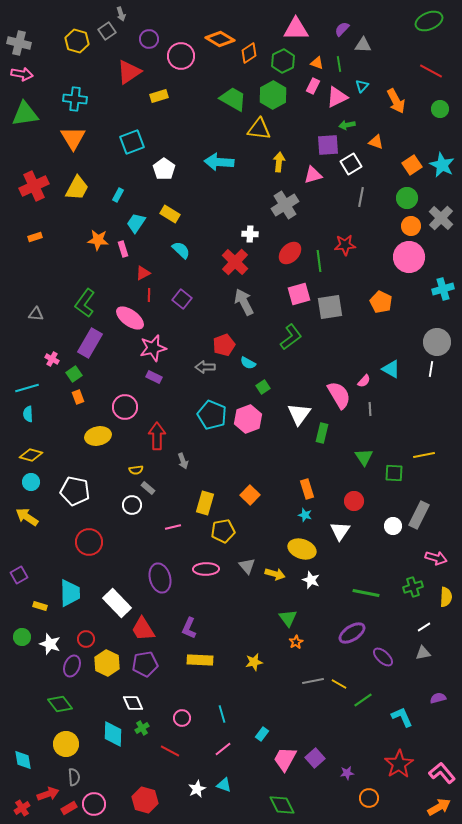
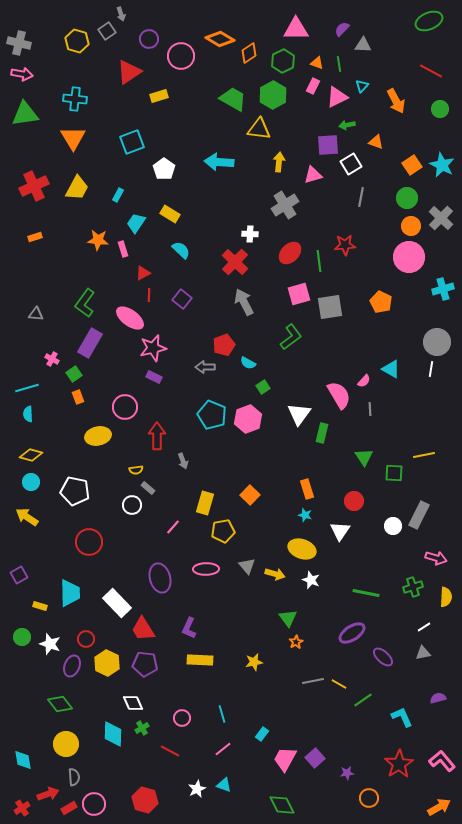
pink line at (173, 527): rotated 35 degrees counterclockwise
purple pentagon at (145, 664): rotated 15 degrees clockwise
pink L-shape at (442, 773): moved 12 px up
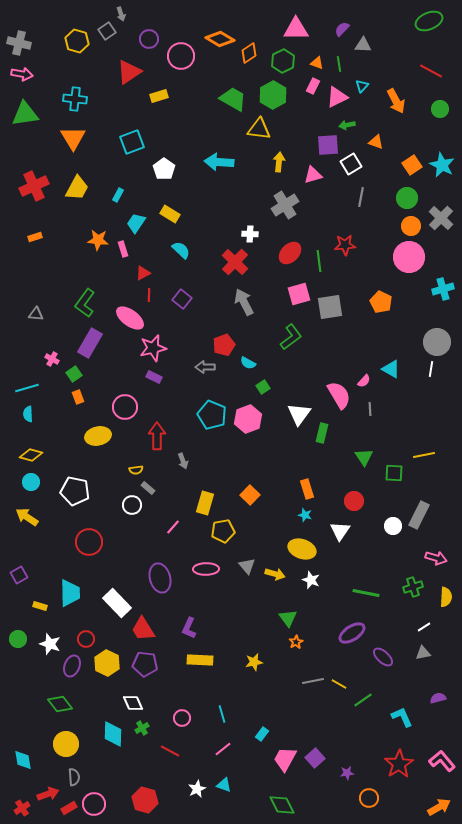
green circle at (22, 637): moved 4 px left, 2 px down
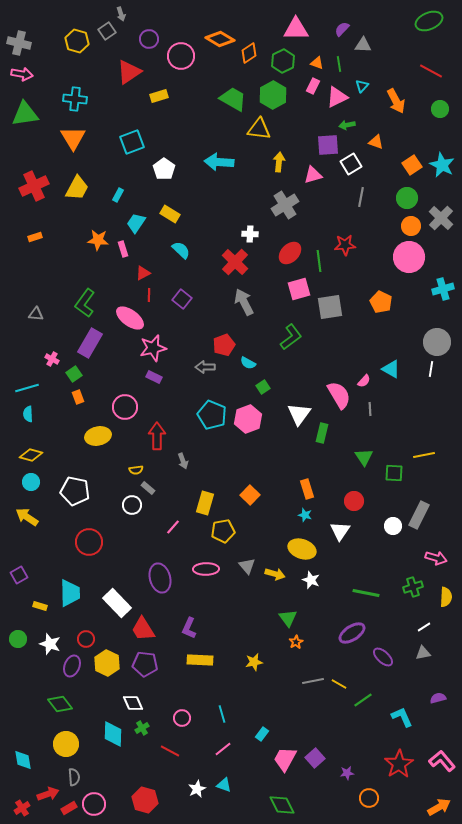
pink square at (299, 294): moved 5 px up
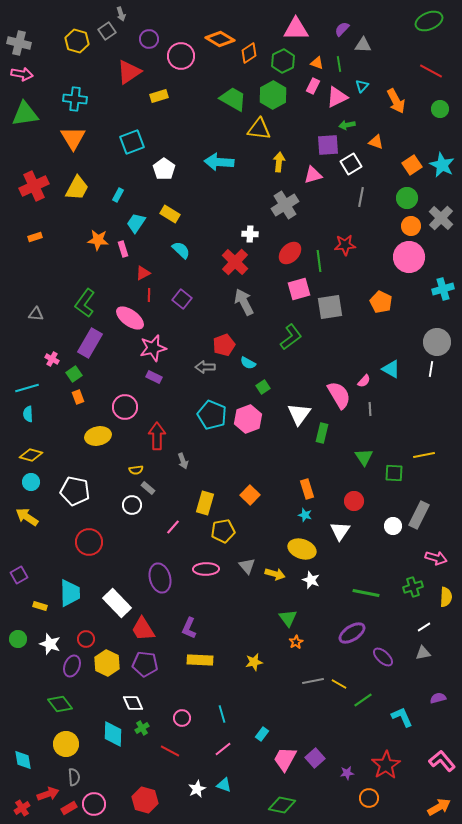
red star at (399, 764): moved 13 px left, 1 px down
green diamond at (282, 805): rotated 52 degrees counterclockwise
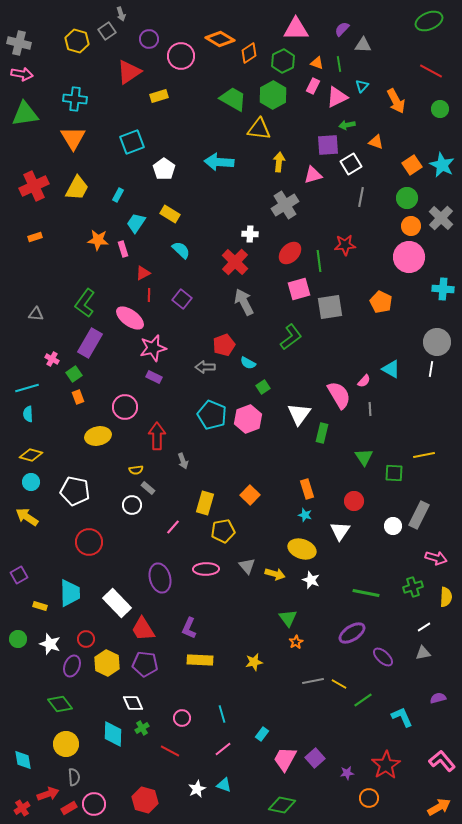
cyan cross at (443, 289): rotated 20 degrees clockwise
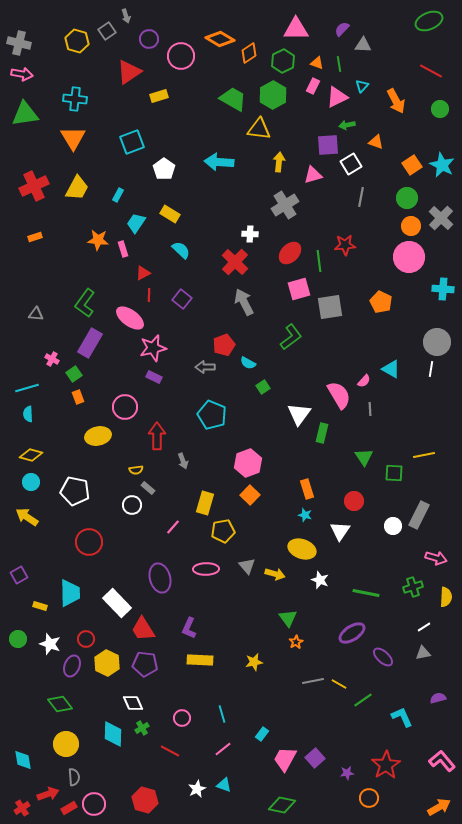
gray arrow at (121, 14): moved 5 px right, 2 px down
pink hexagon at (248, 419): moved 44 px down
white star at (311, 580): moved 9 px right
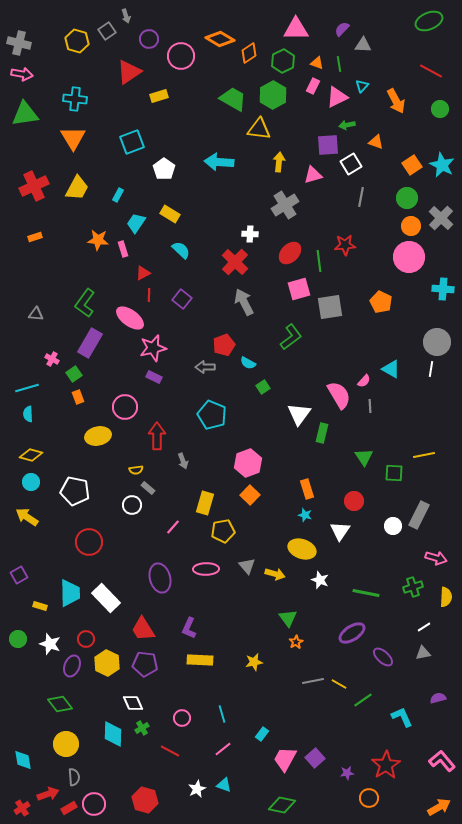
gray line at (370, 409): moved 3 px up
white rectangle at (117, 603): moved 11 px left, 5 px up
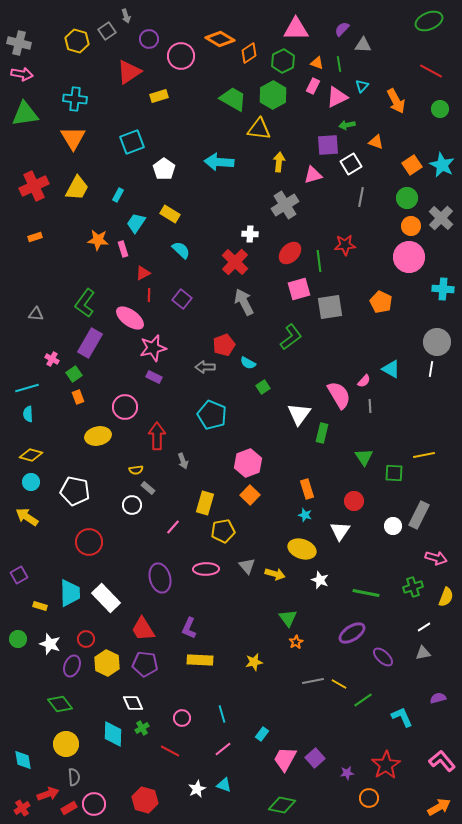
yellow semicircle at (446, 597): rotated 18 degrees clockwise
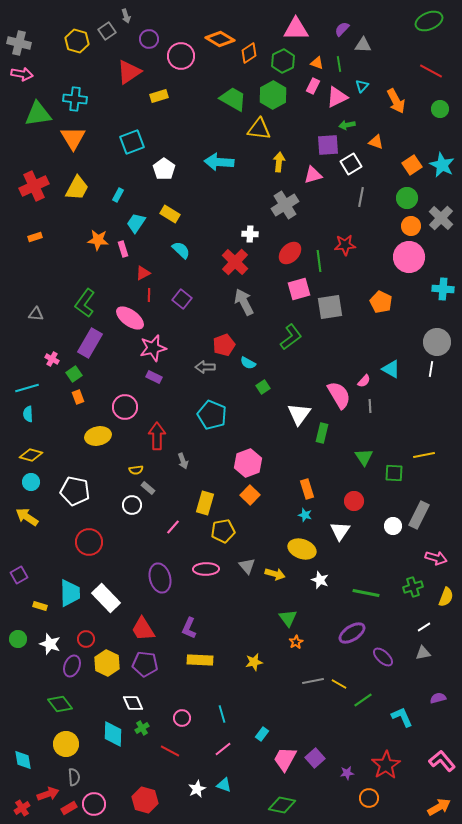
green triangle at (25, 114): moved 13 px right
